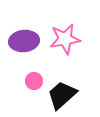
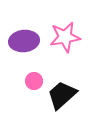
pink star: moved 2 px up
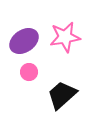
purple ellipse: rotated 28 degrees counterclockwise
pink circle: moved 5 px left, 9 px up
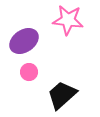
pink star: moved 3 px right, 17 px up; rotated 16 degrees clockwise
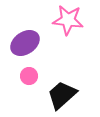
purple ellipse: moved 1 px right, 2 px down
pink circle: moved 4 px down
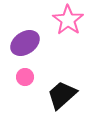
pink star: rotated 28 degrees clockwise
pink circle: moved 4 px left, 1 px down
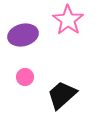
purple ellipse: moved 2 px left, 8 px up; rotated 20 degrees clockwise
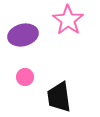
black trapezoid: moved 3 px left, 2 px down; rotated 56 degrees counterclockwise
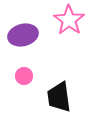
pink star: moved 1 px right
pink circle: moved 1 px left, 1 px up
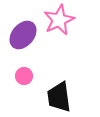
pink star: moved 10 px left; rotated 12 degrees clockwise
purple ellipse: rotated 36 degrees counterclockwise
